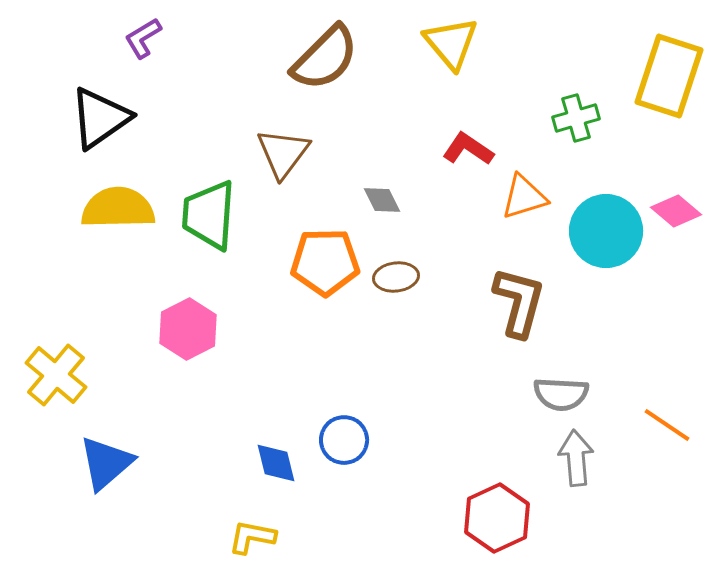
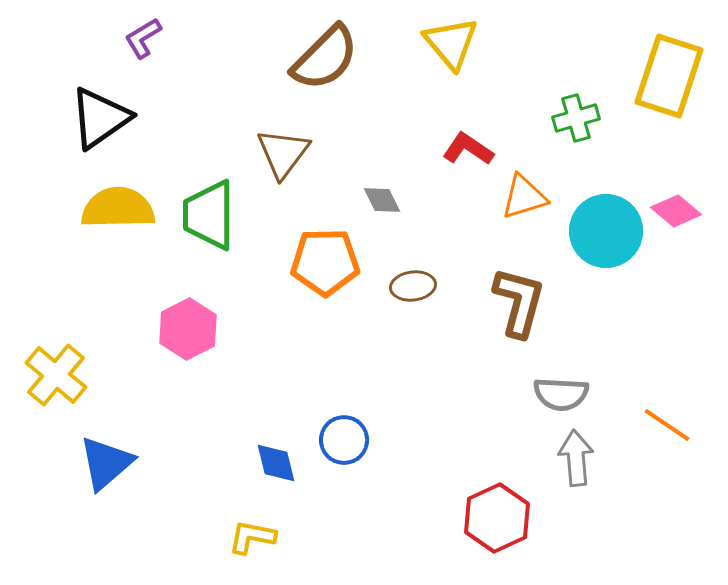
green trapezoid: rotated 4 degrees counterclockwise
brown ellipse: moved 17 px right, 9 px down
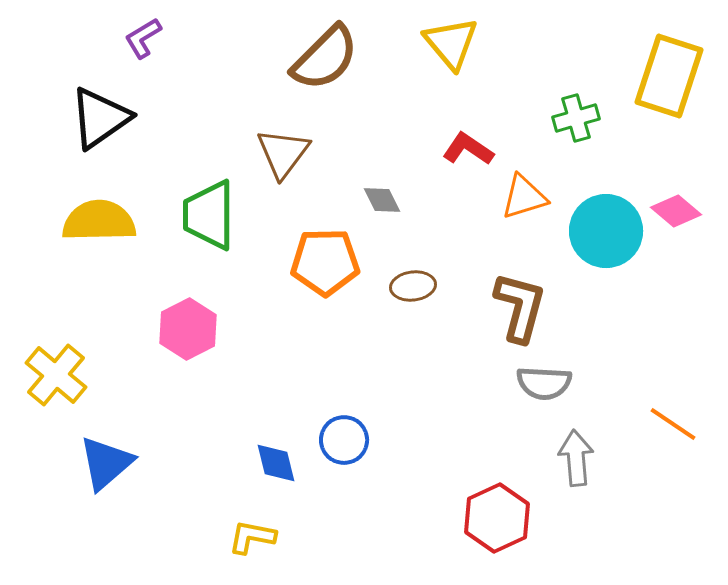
yellow semicircle: moved 19 px left, 13 px down
brown L-shape: moved 1 px right, 5 px down
gray semicircle: moved 17 px left, 11 px up
orange line: moved 6 px right, 1 px up
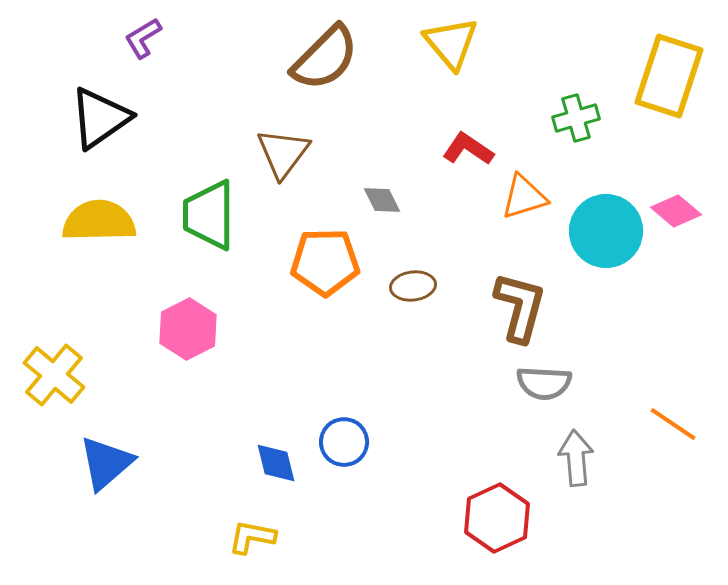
yellow cross: moved 2 px left
blue circle: moved 2 px down
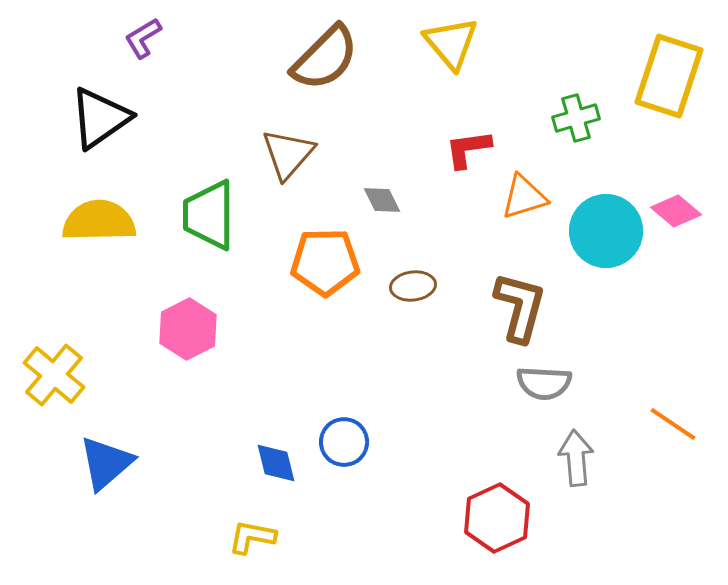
red L-shape: rotated 42 degrees counterclockwise
brown triangle: moved 5 px right, 1 px down; rotated 4 degrees clockwise
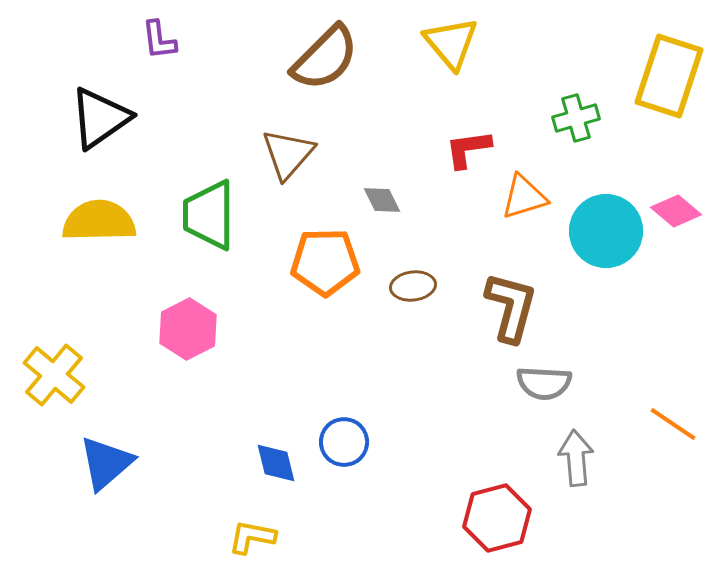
purple L-shape: moved 16 px right, 2 px down; rotated 66 degrees counterclockwise
brown L-shape: moved 9 px left
red hexagon: rotated 10 degrees clockwise
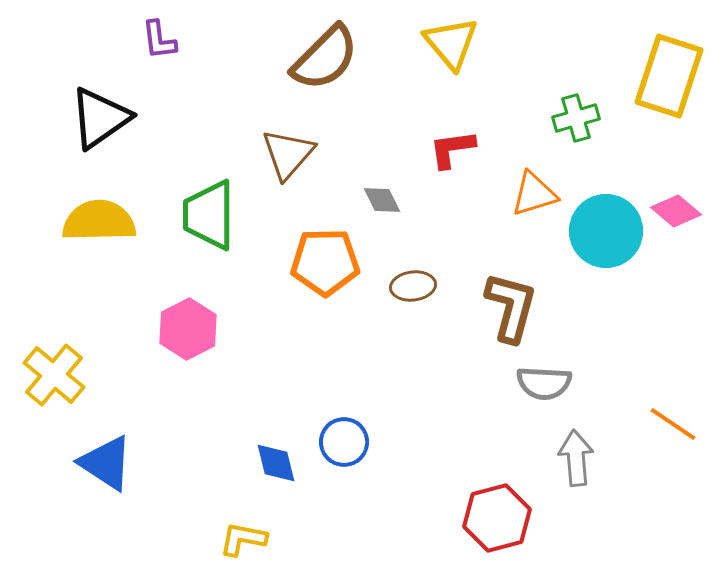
red L-shape: moved 16 px left
orange triangle: moved 10 px right, 3 px up
blue triangle: rotated 46 degrees counterclockwise
yellow L-shape: moved 9 px left, 2 px down
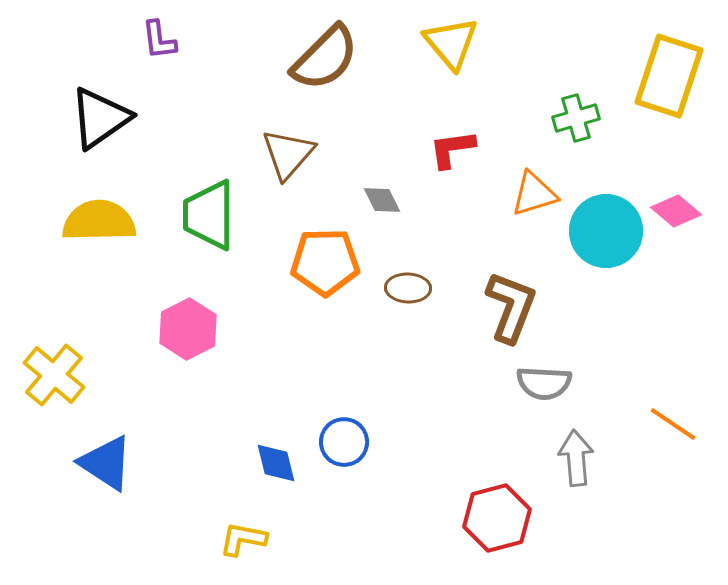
brown ellipse: moved 5 px left, 2 px down; rotated 9 degrees clockwise
brown L-shape: rotated 6 degrees clockwise
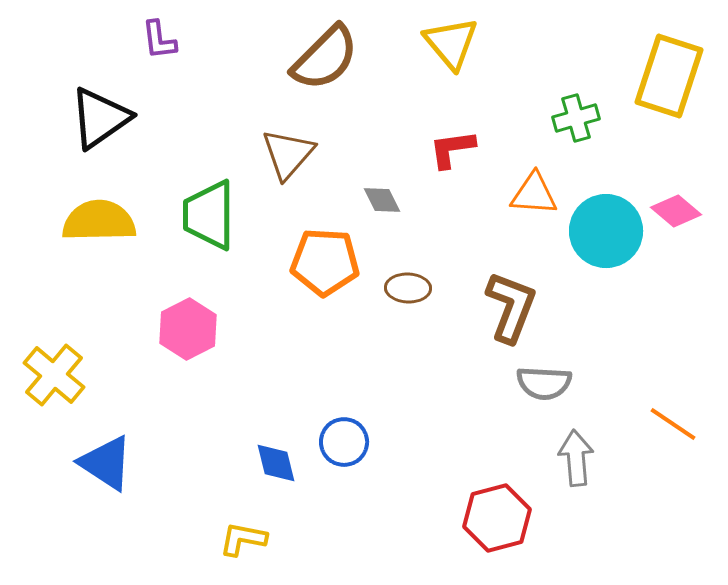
orange triangle: rotated 21 degrees clockwise
orange pentagon: rotated 4 degrees clockwise
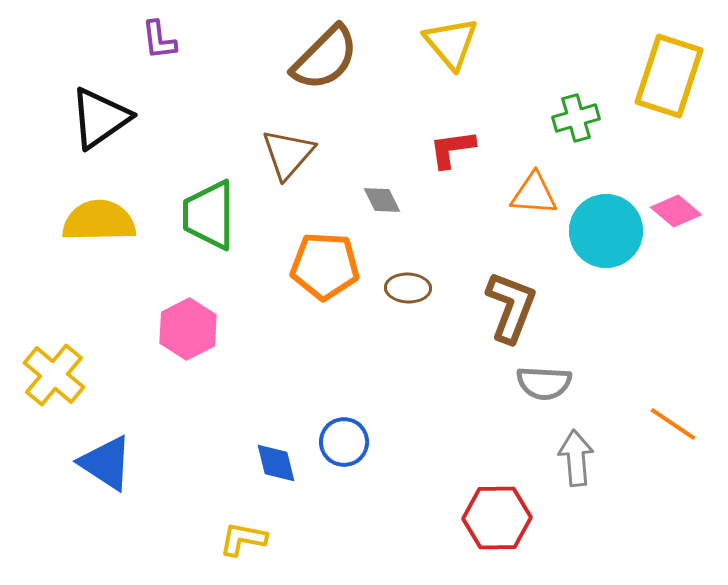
orange pentagon: moved 4 px down
red hexagon: rotated 14 degrees clockwise
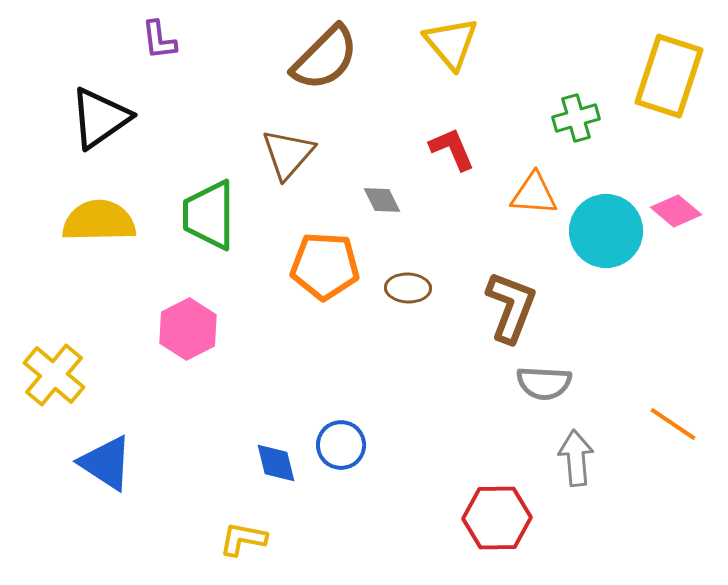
red L-shape: rotated 75 degrees clockwise
blue circle: moved 3 px left, 3 px down
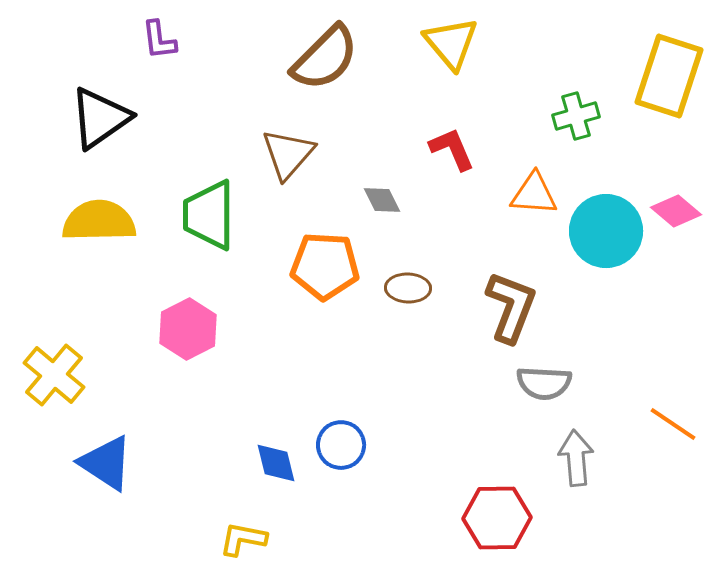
green cross: moved 2 px up
